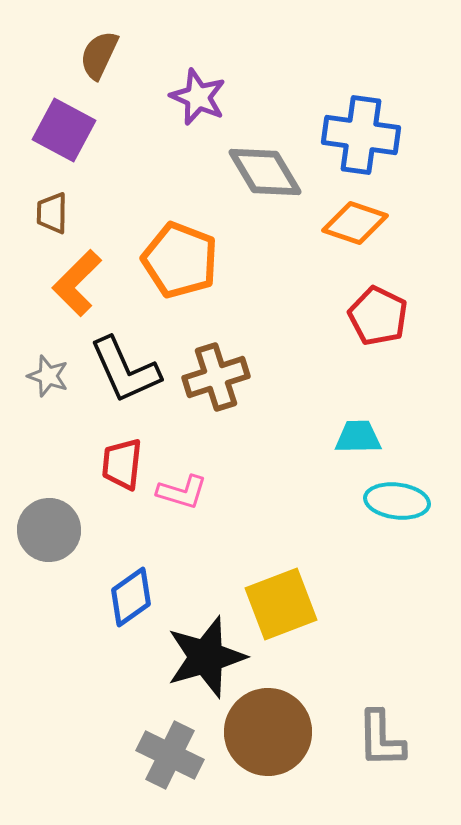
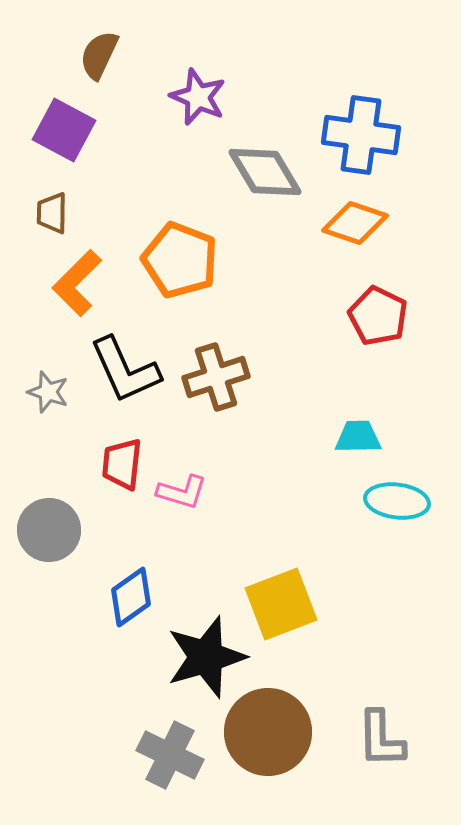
gray star: moved 16 px down
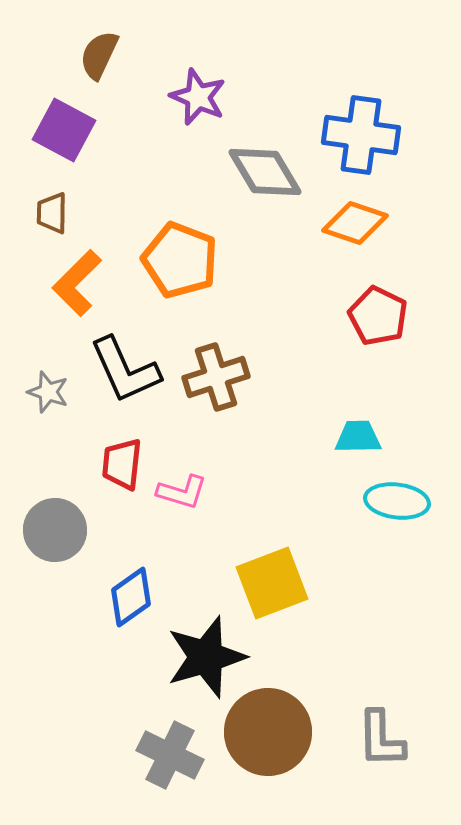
gray circle: moved 6 px right
yellow square: moved 9 px left, 21 px up
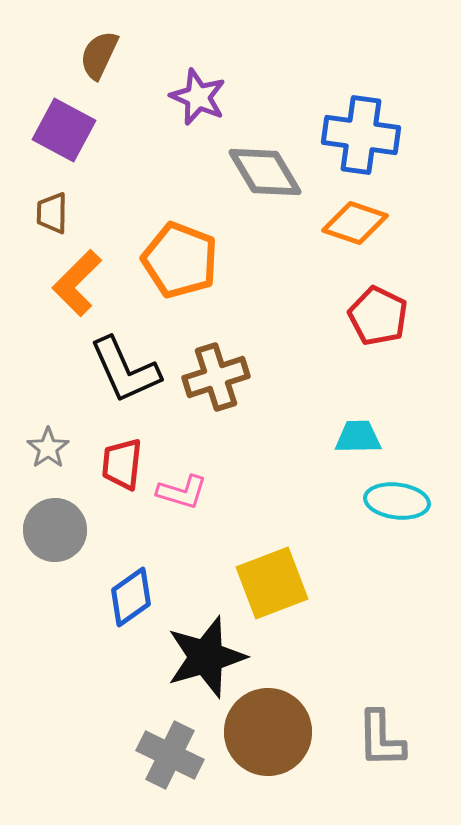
gray star: moved 56 px down; rotated 18 degrees clockwise
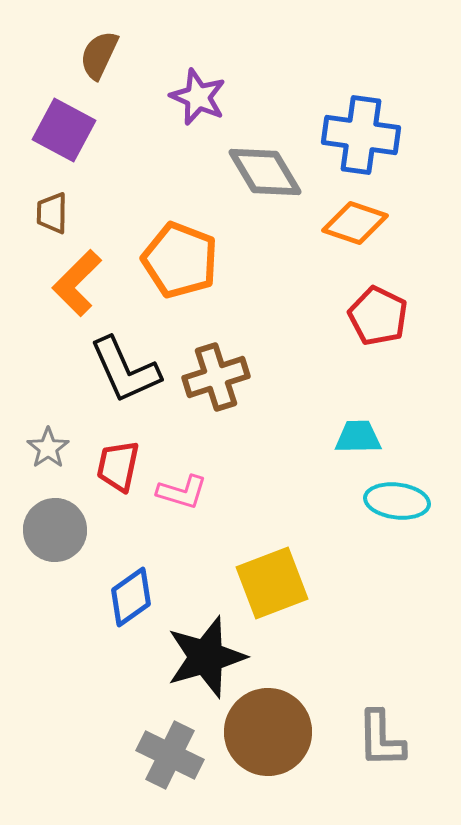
red trapezoid: moved 4 px left, 2 px down; rotated 6 degrees clockwise
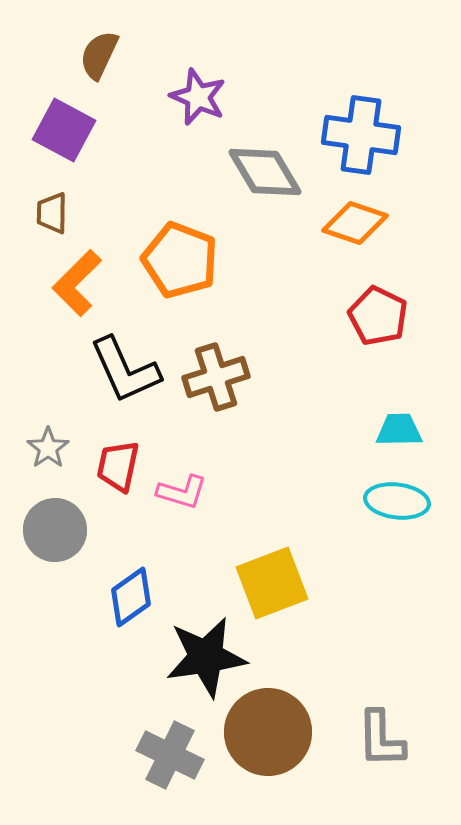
cyan trapezoid: moved 41 px right, 7 px up
black star: rotated 8 degrees clockwise
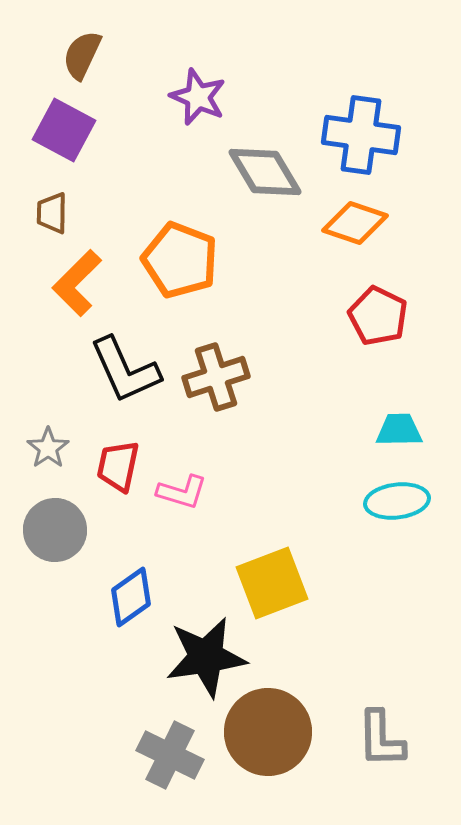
brown semicircle: moved 17 px left
cyan ellipse: rotated 14 degrees counterclockwise
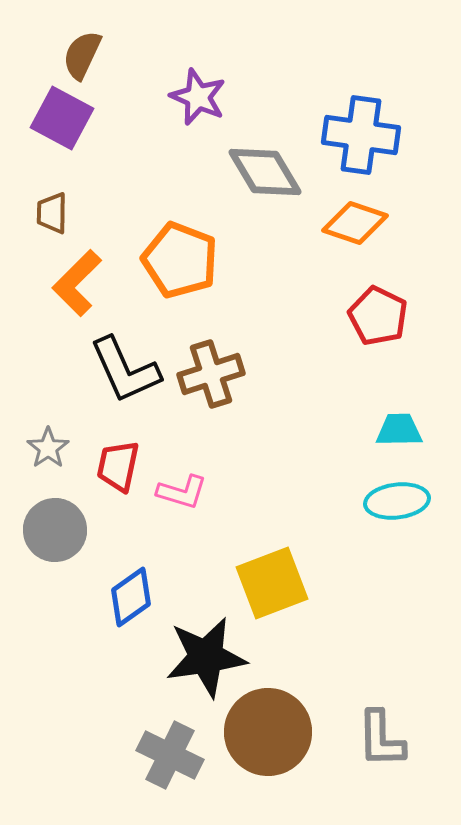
purple square: moved 2 px left, 12 px up
brown cross: moved 5 px left, 3 px up
